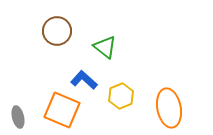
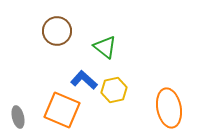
yellow hexagon: moved 7 px left, 6 px up; rotated 10 degrees clockwise
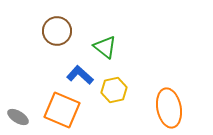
blue L-shape: moved 4 px left, 5 px up
gray ellipse: rotated 45 degrees counterclockwise
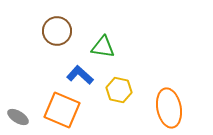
green triangle: moved 2 px left; rotated 30 degrees counterclockwise
yellow hexagon: moved 5 px right; rotated 25 degrees clockwise
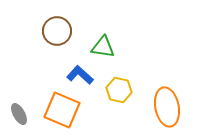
orange ellipse: moved 2 px left, 1 px up
gray ellipse: moved 1 px right, 3 px up; rotated 30 degrees clockwise
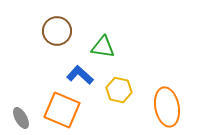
gray ellipse: moved 2 px right, 4 px down
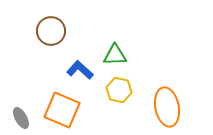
brown circle: moved 6 px left
green triangle: moved 12 px right, 8 px down; rotated 10 degrees counterclockwise
blue L-shape: moved 5 px up
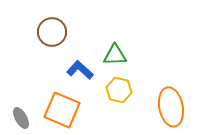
brown circle: moved 1 px right, 1 px down
orange ellipse: moved 4 px right
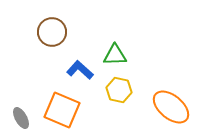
orange ellipse: rotated 39 degrees counterclockwise
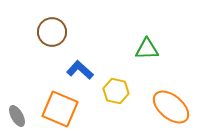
green triangle: moved 32 px right, 6 px up
yellow hexagon: moved 3 px left, 1 px down
orange square: moved 2 px left, 1 px up
gray ellipse: moved 4 px left, 2 px up
